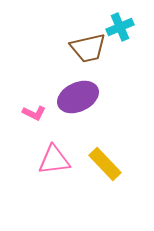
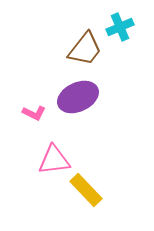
brown trapezoid: moved 3 px left, 1 px down; rotated 39 degrees counterclockwise
yellow rectangle: moved 19 px left, 26 px down
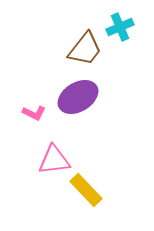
purple ellipse: rotated 6 degrees counterclockwise
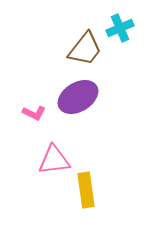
cyan cross: moved 1 px down
yellow rectangle: rotated 36 degrees clockwise
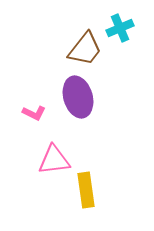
purple ellipse: rotated 75 degrees counterclockwise
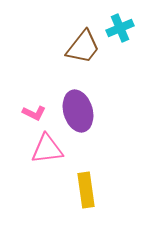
brown trapezoid: moved 2 px left, 2 px up
purple ellipse: moved 14 px down
pink triangle: moved 7 px left, 11 px up
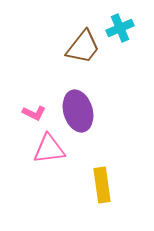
pink triangle: moved 2 px right
yellow rectangle: moved 16 px right, 5 px up
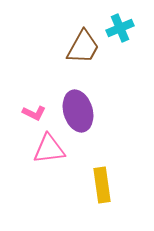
brown trapezoid: rotated 9 degrees counterclockwise
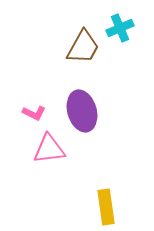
purple ellipse: moved 4 px right
yellow rectangle: moved 4 px right, 22 px down
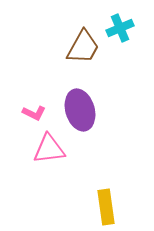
purple ellipse: moved 2 px left, 1 px up
